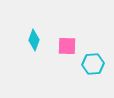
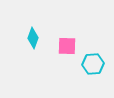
cyan diamond: moved 1 px left, 2 px up
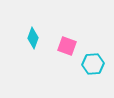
pink square: rotated 18 degrees clockwise
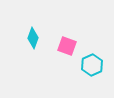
cyan hexagon: moved 1 px left, 1 px down; rotated 20 degrees counterclockwise
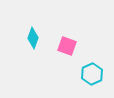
cyan hexagon: moved 9 px down
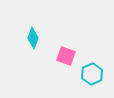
pink square: moved 1 px left, 10 px down
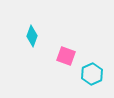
cyan diamond: moved 1 px left, 2 px up
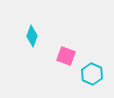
cyan hexagon: rotated 10 degrees counterclockwise
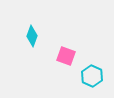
cyan hexagon: moved 2 px down
